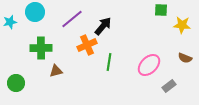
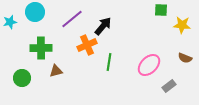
green circle: moved 6 px right, 5 px up
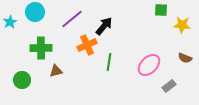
cyan star: rotated 16 degrees counterclockwise
black arrow: moved 1 px right
green circle: moved 2 px down
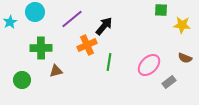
gray rectangle: moved 4 px up
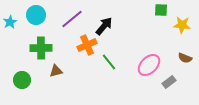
cyan circle: moved 1 px right, 3 px down
green line: rotated 48 degrees counterclockwise
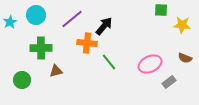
orange cross: moved 2 px up; rotated 30 degrees clockwise
pink ellipse: moved 1 px right, 1 px up; rotated 20 degrees clockwise
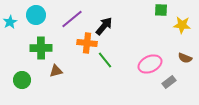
green line: moved 4 px left, 2 px up
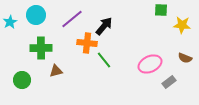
green line: moved 1 px left
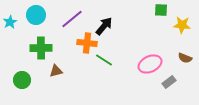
green line: rotated 18 degrees counterclockwise
